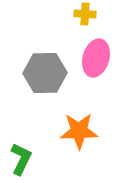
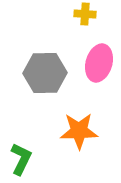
pink ellipse: moved 3 px right, 5 px down
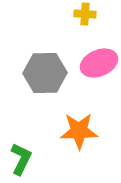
pink ellipse: rotated 51 degrees clockwise
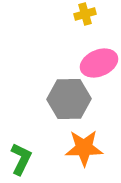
yellow cross: rotated 20 degrees counterclockwise
gray hexagon: moved 24 px right, 26 px down
orange star: moved 5 px right, 17 px down
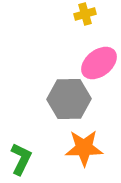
pink ellipse: rotated 15 degrees counterclockwise
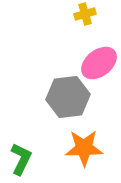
gray hexagon: moved 1 px left, 2 px up; rotated 6 degrees counterclockwise
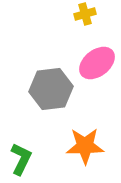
pink ellipse: moved 2 px left
gray hexagon: moved 17 px left, 8 px up
orange star: moved 1 px right, 2 px up
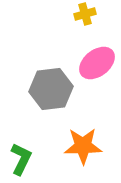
orange star: moved 2 px left
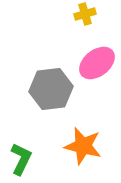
orange star: rotated 15 degrees clockwise
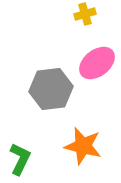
green L-shape: moved 1 px left
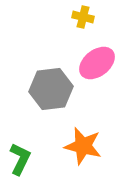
yellow cross: moved 2 px left, 3 px down; rotated 30 degrees clockwise
